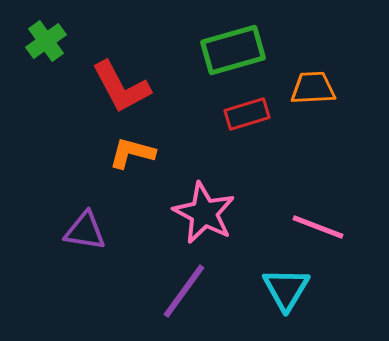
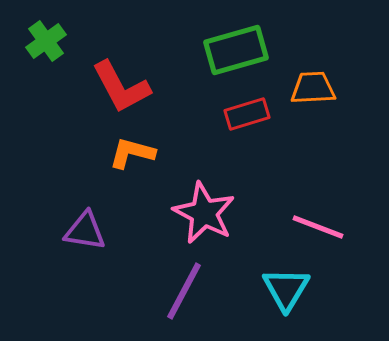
green rectangle: moved 3 px right
purple line: rotated 8 degrees counterclockwise
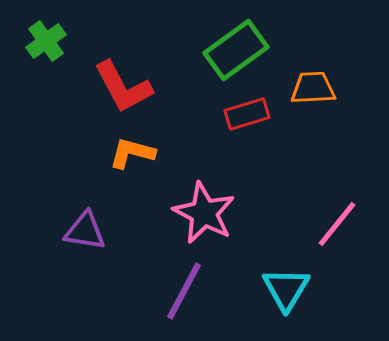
green rectangle: rotated 20 degrees counterclockwise
red L-shape: moved 2 px right
pink line: moved 19 px right, 3 px up; rotated 72 degrees counterclockwise
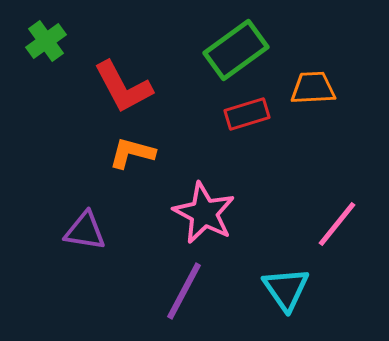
cyan triangle: rotated 6 degrees counterclockwise
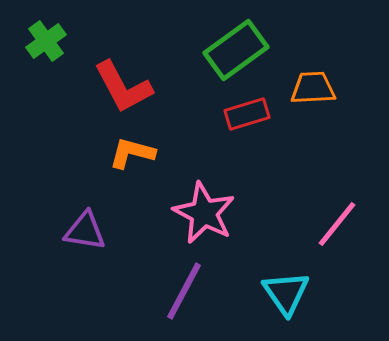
cyan triangle: moved 4 px down
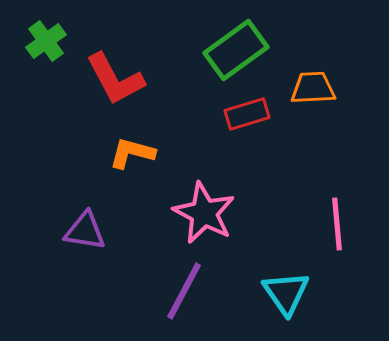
red L-shape: moved 8 px left, 8 px up
pink line: rotated 44 degrees counterclockwise
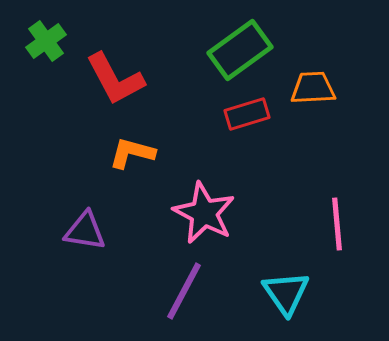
green rectangle: moved 4 px right
